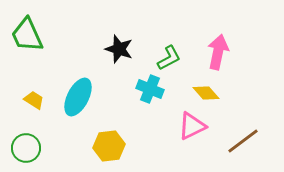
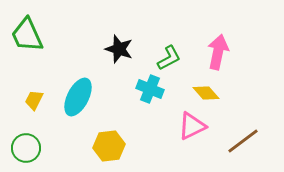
yellow trapezoid: rotated 95 degrees counterclockwise
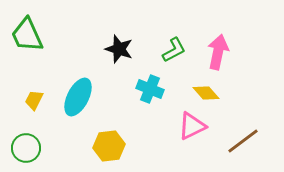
green L-shape: moved 5 px right, 8 px up
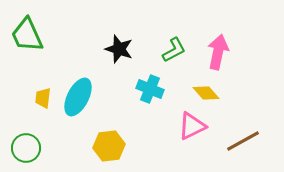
yellow trapezoid: moved 9 px right, 2 px up; rotated 20 degrees counterclockwise
brown line: rotated 8 degrees clockwise
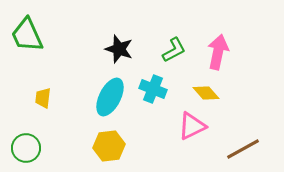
cyan cross: moved 3 px right
cyan ellipse: moved 32 px right
brown line: moved 8 px down
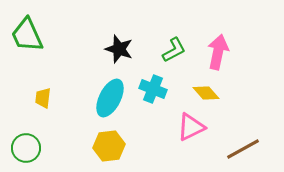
cyan ellipse: moved 1 px down
pink triangle: moved 1 px left, 1 px down
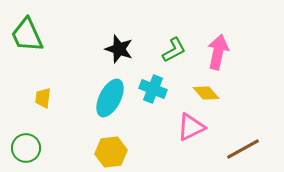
yellow hexagon: moved 2 px right, 6 px down
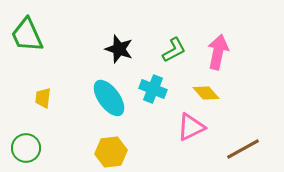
cyan ellipse: moved 1 px left; rotated 63 degrees counterclockwise
